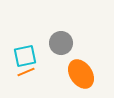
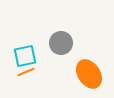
orange ellipse: moved 8 px right
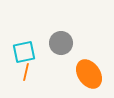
cyan square: moved 1 px left, 4 px up
orange line: rotated 54 degrees counterclockwise
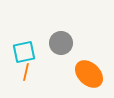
orange ellipse: rotated 12 degrees counterclockwise
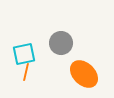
cyan square: moved 2 px down
orange ellipse: moved 5 px left
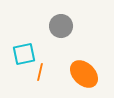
gray circle: moved 17 px up
orange line: moved 14 px right
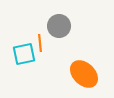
gray circle: moved 2 px left
orange line: moved 29 px up; rotated 18 degrees counterclockwise
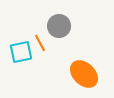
orange line: rotated 24 degrees counterclockwise
cyan square: moved 3 px left, 2 px up
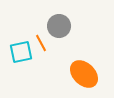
orange line: moved 1 px right
